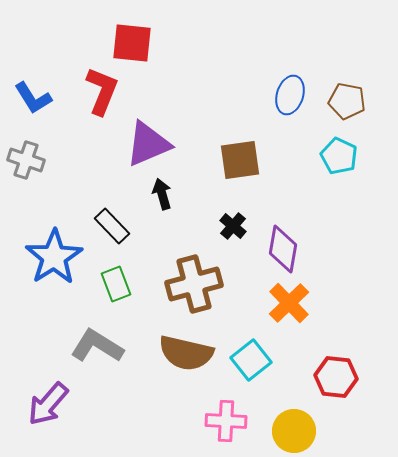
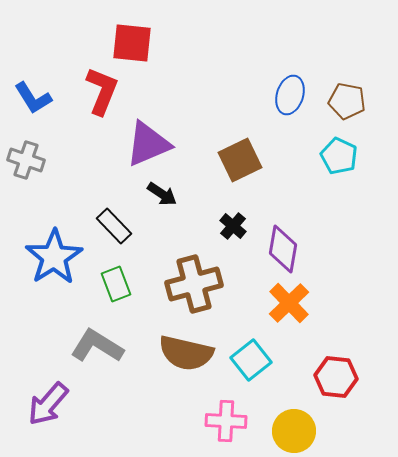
brown square: rotated 18 degrees counterclockwise
black arrow: rotated 140 degrees clockwise
black rectangle: moved 2 px right
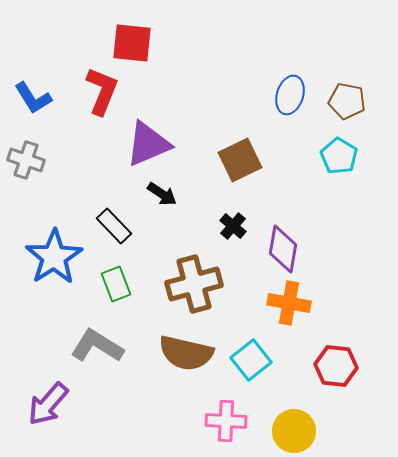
cyan pentagon: rotated 6 degrees clockwise
orange cross: rotated 36 degrees counterclockwise
red hexagon: moved 11 px up
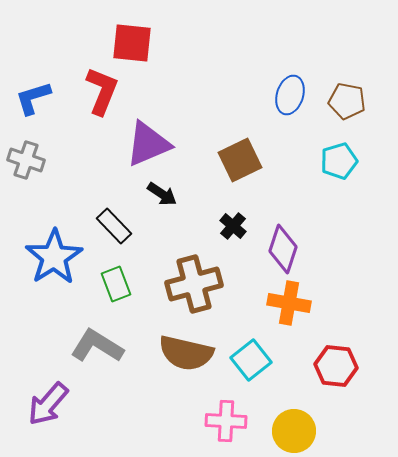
blue L-shape: rotated 105 degrees clockwise
cyan pentagon: moved 5 px down; rotated 24 degrees clockwise
purple diamond: rotated 9 degrees clockwise
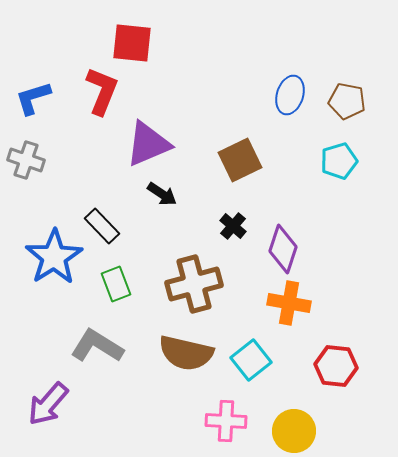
black rectangle: moved 12 px left
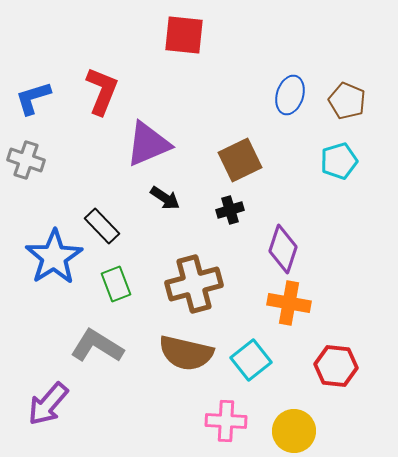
red square: moved 52 px right, 8 px up
brown pentagon: rotated 12 degrees clockwise
black arrow: moved 3 px right, 4 px down
black cross: moved 3 px left, 16 px up; rotated 32 degrees clockwise
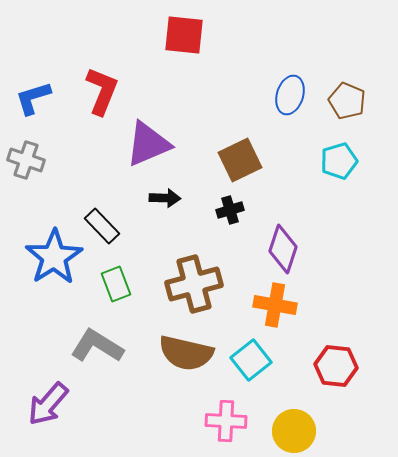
black arrow: rotated 32 degrees counterclockwise
orange cross: moved 14 px left, 2 px down
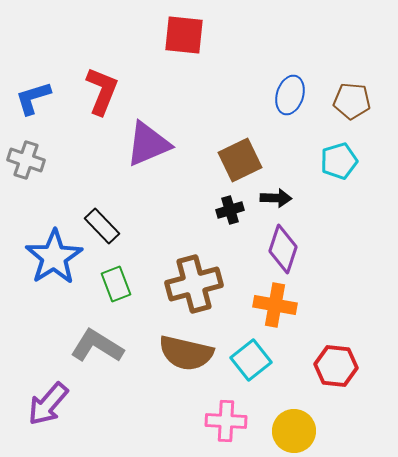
brown pentagon: moved 5 px right; rotated 18 degrees counterclockwise
black arrow: moved 111 px right
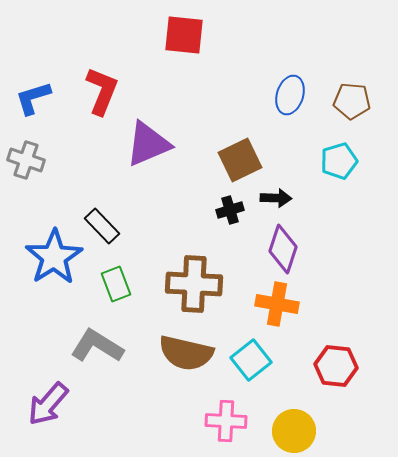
brown cross: rotated 18 degrees clockwise
orange cross: moved 2 px right, 1 px up
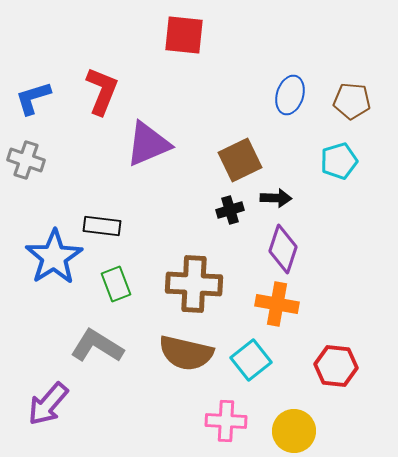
black rectangle: rotated 39 degrees counterclockwise
